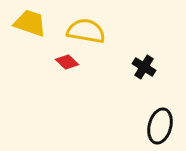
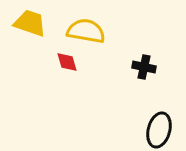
red diamond: rotated 30 degrees clockwise
black cross: rotated 20 degrees counterclockwise
black ellipse: moved 1 px left, 4 px down
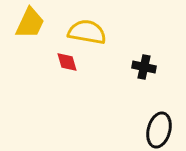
yellow trapezoid: rotated 96 degrees clockwise
yellow semicircle: moved 1 px right, 1 px down
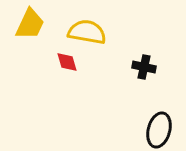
yellow trapezoid: moved 1 px down
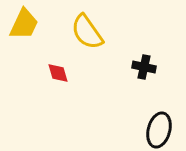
yellow trapezoid: moved 6 px left
yellow semicircle: rotated 135 degrees counterclockwise
red diamond: moved 9 px left, 11 px down
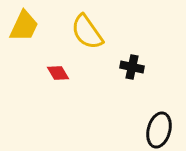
yellow trapezoid: moved 2 px down
black cross: moved 12 px left
red diamond: rotated 15 degrees counterclockwise
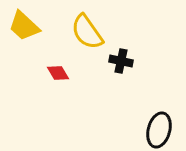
yellow trapezoid: rotated 108 degrees clockwise
black cross: moved 11 px left, 6 px up
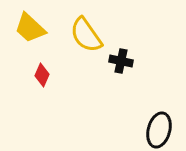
yellow trapezoid: moved 6 px right, 2 px down
yellow semicircle: moved 1 px left, 3 px down
red diamond: moved 16 px left, 2 px down; rotated 55 degrees clockwise
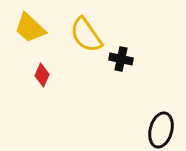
black cross: moved 2 px up
black ellipse: moved 2 px right
